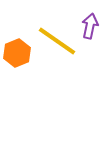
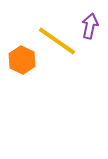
orange hexagon: moved 5 px right, 7 px down; rotated 12 degrees counterclockwise
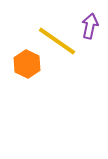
orange hexagon: moved 5 px right, 4 px down
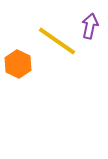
orange hexagon: moved 9 px left
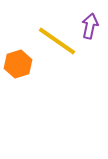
orange hexagon: rotated 16 degrees clockwise
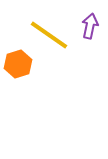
yellow line: moved 8 px left, 6 px up
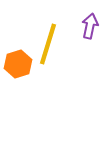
yellow line: moved 1 px left, 9 px down; rotated 72 degrees clockwise
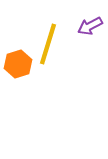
purple arrow: rotated 130 degrees counterclockwise
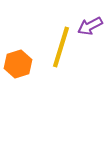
yellow line: moved 13 px right, 3 px down
